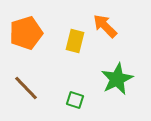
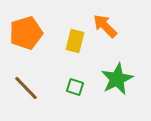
green square: moved 13 px up
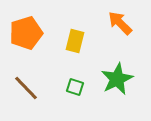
orange arrow: moved 15 px right, 3 px up
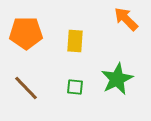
orange arrow: moved 6 px right, 4 px up
orange pentagon: rotated 16 degrees clockwise
yellow rectangle: rotated 10 degrees counterclockwise
green square: rotated 12 degrees counterclockwise
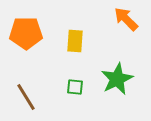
brown line: moved 9 px down; rotated 12 degrees clockwise
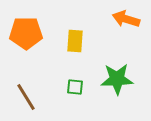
orange arrow: rotated 28 degrees counterclockwise
green star: rotated 24 degrees clockwise
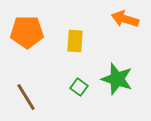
orange arrow: moved 1 px left
orange pentagon: moved 1 px right, 1 px up
green star: rotated 20 degrees clockwise
green square: moved 4 px right; rotated 30 degrees clockwise
